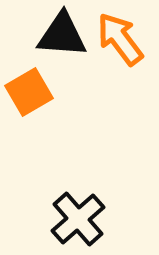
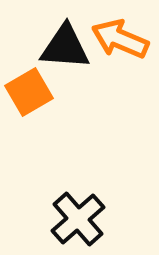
black triangle: moved 3 px right, 12 px down
orange arrow: rotated 30 degrees counterclockwise
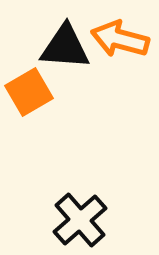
orange arrow: rotated 8 degrees counterclockwise
black cross: moved 2 px right, 1 px down
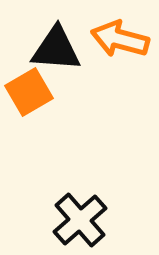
black triangle: moved 9 px left, 2 px down
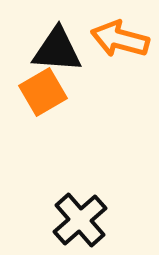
black triangle: moved 1 px right, 1 px down
orange square: moved 14 px right
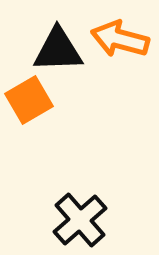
black triangle: moved 1 px right; rotated 6 degrees counterclockwise
orange square: moved 14 px left, 8 px down
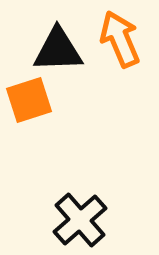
orange arrow: rotated 52 degrees clockwise
orange square: rotated 12 degrees clockwise
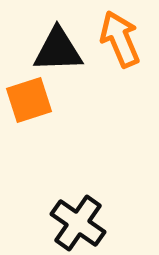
black cross: moved 2 px left, 3 px down; rotated 14 degrees counterclockwise
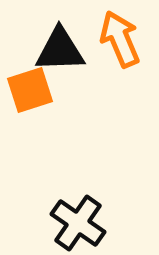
black triangle: moved 2 px right
orange square: moved 1 px right, 10 px up
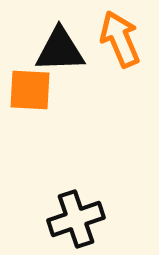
orange square: rotated 21 degrees clockwise
black cross: moved 2 px left, 4 px up; rotated 36 degrees clockwise
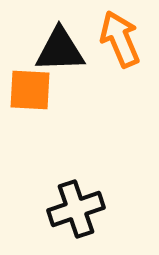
black cross: moved 10 px up
